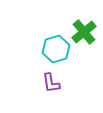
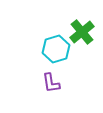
green cross: moved 2 px left
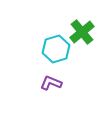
purple L-shape: rotated 120 degrees clockwise
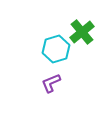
purple L-shape: rotated 45 degrees counterclockwise
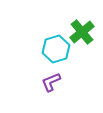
purple L-shape: moved 1 px up
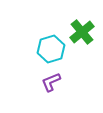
cyan hexagon: moved 5 px left
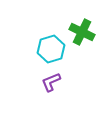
green cross: rotated 25 degrees counterclockwise
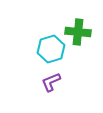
green cross: moved 4 px left; rotated 20 degrees counterclockwise
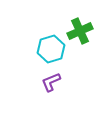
green cross: moved 2 px right, 1 px up; rotated 30 degrees counterclockwise
